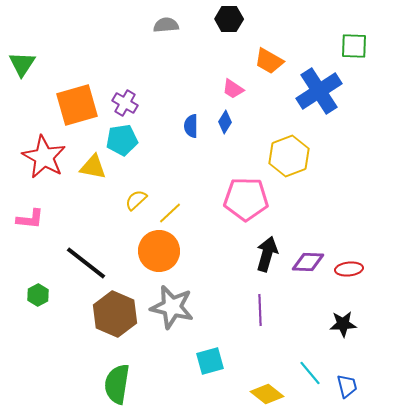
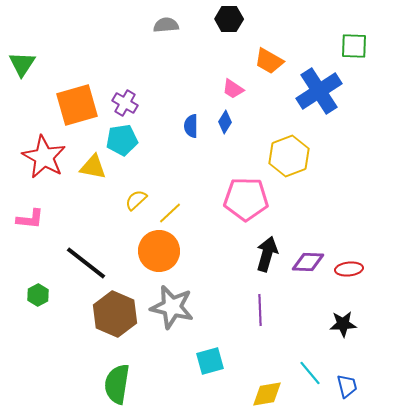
yellow diamond: rotated 48 degrees counterclockwise
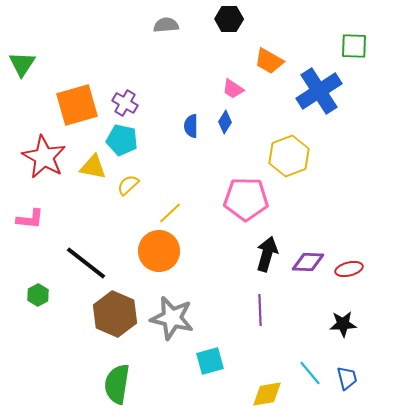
cyan pentagon: rotated 20 degrees clockwise
yellow semicircle: moved 8 px left, 15 px up
red ellipse: rotated 8 degrees counterclockwise
gray star: moved 11 px down
blue trapezoid: moved 8 px up
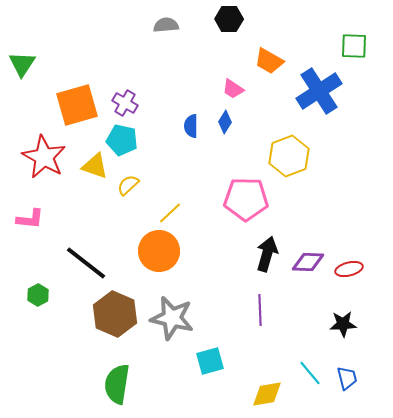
yellow triangle: moved 2 px right, 1 px up; rotated 8 degrees clockwise
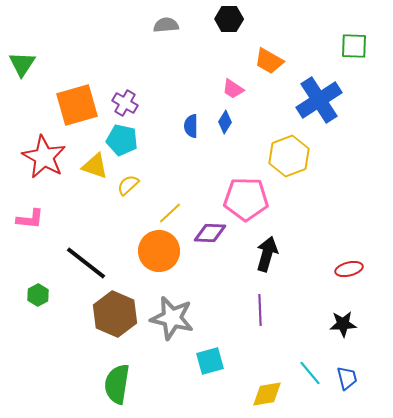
blue cross: moved 9 px down
purple diamond: moved 98 px left, 29 px up
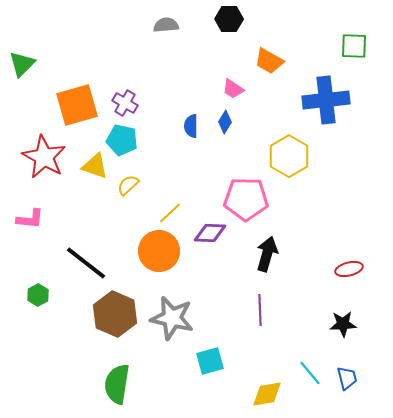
green triangle: rotated 12 degrees clockwise
blue cross: moved 7 px right; rotated 27 degrees clockwise
yellow hexagon: rotated 9 degrees counterclockwise
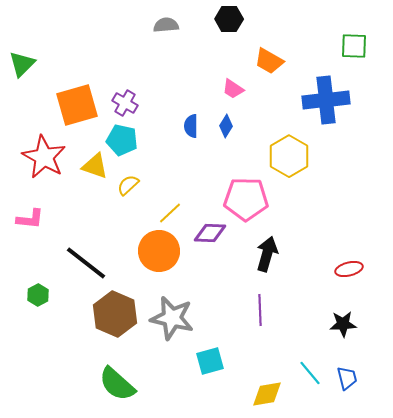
blue diamond: moved 1 px right, 4 px down
green semicircle: rotated 57 degrees counterclockwise
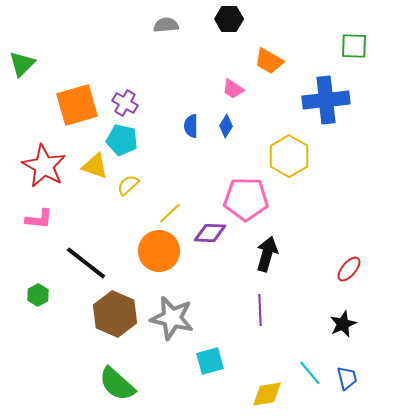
red star: moved 9 px down
pink L-shape: moved 9 px right
red ellipse: rotated 36 degrees counterclockwise
black star: rotated 20 degrees counterclockwise
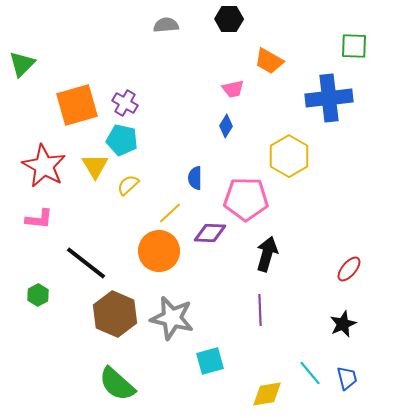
pink trapezoid: rotated 45 degrees counterclockwise
blue cross: moved 3 px right, 2 px up
blue semicircle: moved 4 px right, 52 px down
yellow triangle: rotated 40 degrees clockwise
